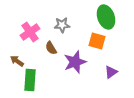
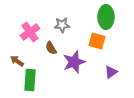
green ellipse: rotated 20 degrees clockwise
purple star: moved 1 px left
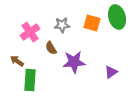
green ellipse: moved 11 px right; rotated 15 degrees counterclockwise
orange square: moved 5 px left, 18 px up
purple star: rotated 15 degrees clockwise
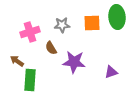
green ellipse: rotated 10 degrees clockwise
orange square: rotated 18 degrees counterclockwise
pink cross: rotated 18 degrees clockwise
purple star: rotated 10 degrees clockwise
purple triangle: rotated 16 degrees clockwise
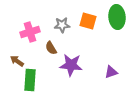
orange square: moved 4 px left, 2 px up; rotated 18 degrees clockwise
purple star: moved 3 px left, 3 px down
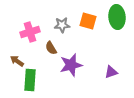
purple star: rotated 20 degrees counterclockwise
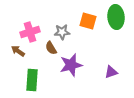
green ellipse: moved 1 px left
gray star: moved 7 px down
brown arrow: moved 1 px right, 10 px up
green rectangle: moved 2 px right
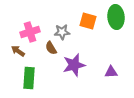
purple star: moved 3 px right
purple triangle: rotated 16 degrees clockwise
green rectangle: moved 3 px left, 2 px up
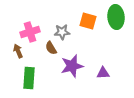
brown arrow: rotated 32 degrees clockwise
purple star: moved 2 px left, 1 px down
purple triangle: moved 8 px left, 1 px down
